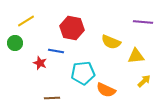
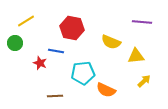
purple line: moved 1 px left
brown line: moved 3 px right, 2 px up
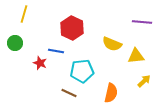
yellow line: moved 2 px left, 7 px up; rotated 42 degrees counterclockwise
red hexagon: rotated 15 degrees clockwise
yellow semicircle: moved 1 px right, 2 px down
cyan pentagon: moved 1 px left, 2 px up
orange semicircle: moved 5 px right, 3 px down; rotated 102 degrees counterclockwise
brown line: moved 14 px right, 3 px up; rotated 28 degrees clockwise
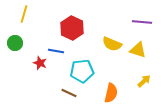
yellow triangle: moved 2 px right, 6 px up; rotated 24 degrees clockwise
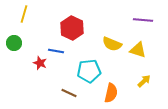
purple line: moved 1 px right, 2 px up
green circle: moved 1 px left
cyan pentagon: moved 7 px right
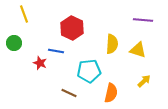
yellow line: rotated 36 degrees counterclockwise
yellow semicircle: rotated 108 degrees counterclockwise
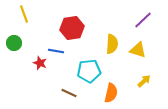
purple line: rotated 48 degrees counterclockwise
red hexagon: rotated 25 degrees clockwise
